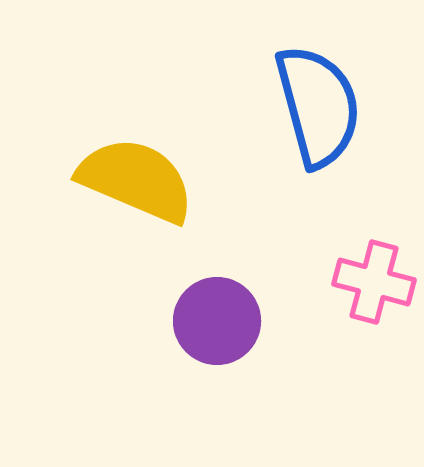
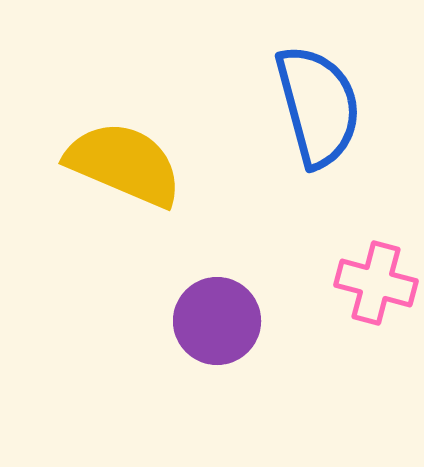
yellow semicircle: moved 12 px left, 16 px up
pink cross: moved 2 px right, 1 px down
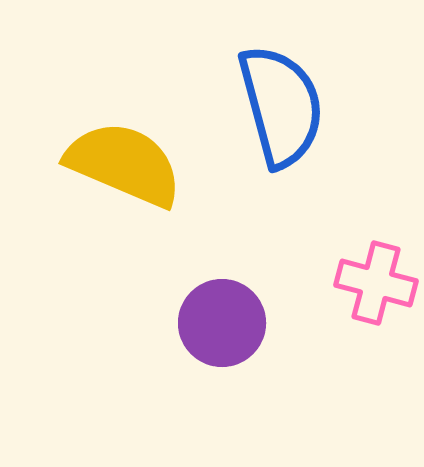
blue semicircle: moved 37 px left
purple circle: moved 5 px right, 2 px down
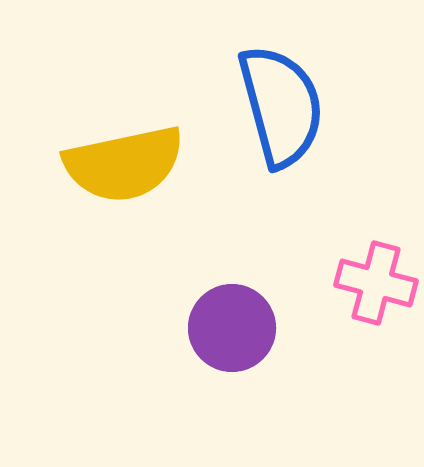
yellow semicircle: rotated 145 degrees clockwise
purple circle: moved 10 px right, 5 px down
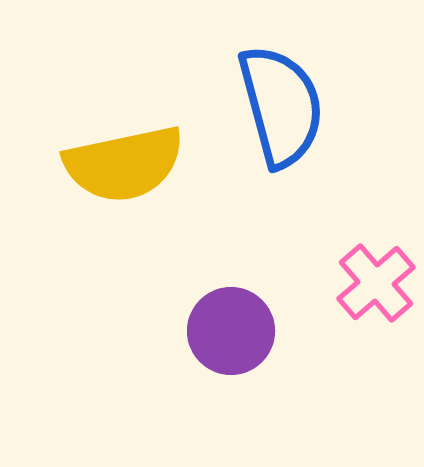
pink cross: rotated 34 degrees clockwise
purple circle: moved 1 px left, 3 px down
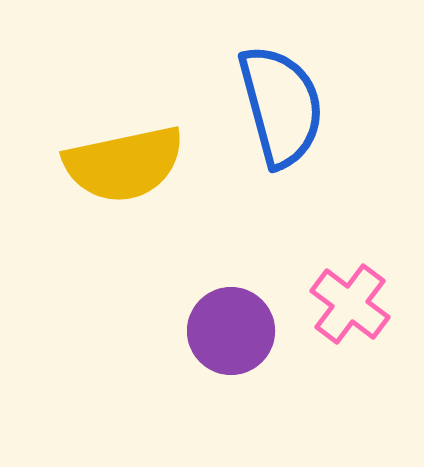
pink cross: moved 26 px left, 21 px down; rotated 12 degrees counterclockwise
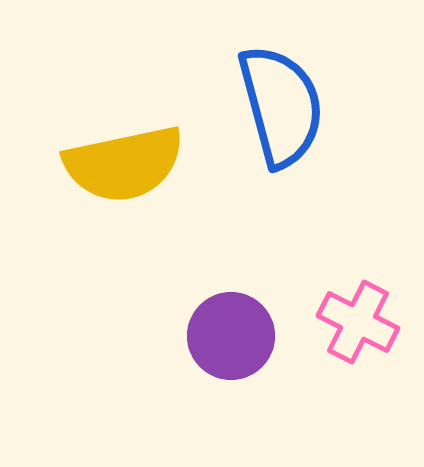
pink cross: moved 8 px right, 18 px down; rotated 10 degrees counterclockwise
purple circle: moved 5 px down
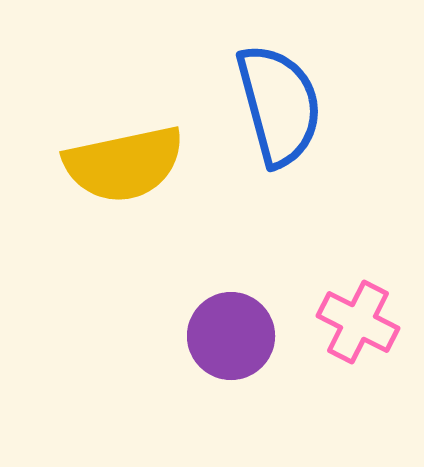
blue semicircle: moved 2 px left, 1 px up
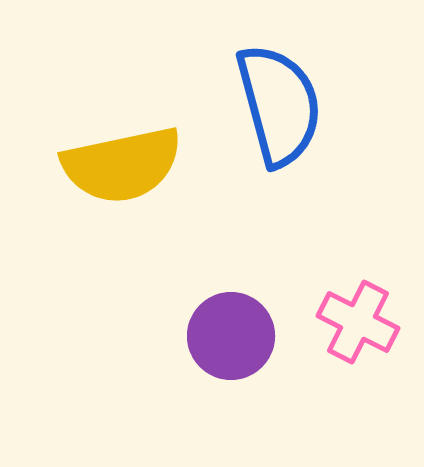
yellow semicircle: moved 2 px left, 1 px down
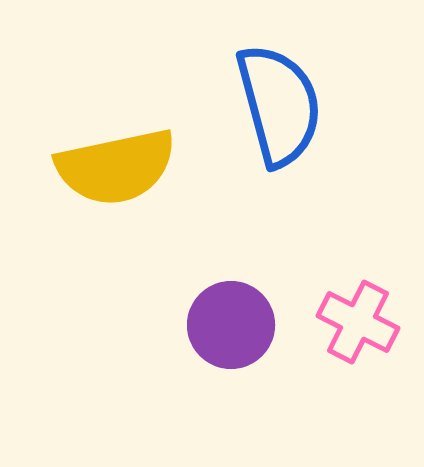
yellow semicircle: moved 6 px left, 2 px down
purple circle: moved 11 px up
